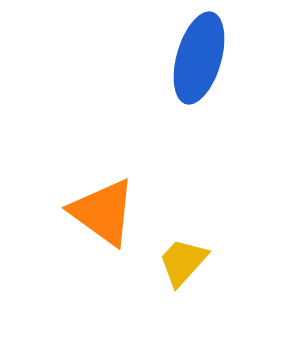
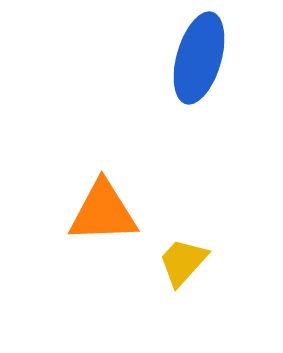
orange triangle: rotated 38 degrees counterclockwise
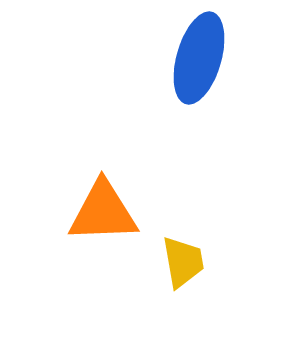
yellow trapezoid: rotated 128 degrees clockwise
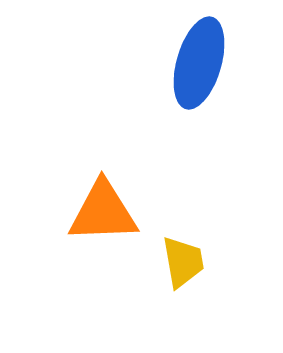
blue ellipse: moved 5 px down
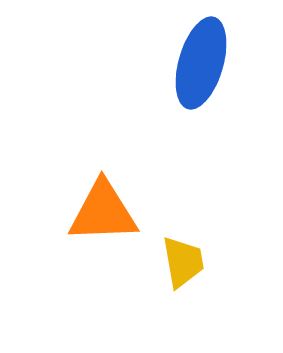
blue ellipse: moved 2 px right
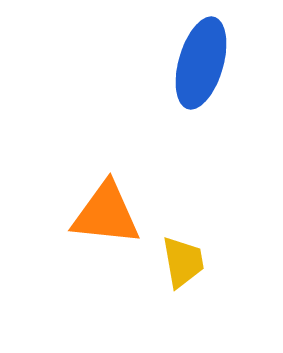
orange triangle: moved 3 px right, 2 px down; rotated 8 degrees clockwise
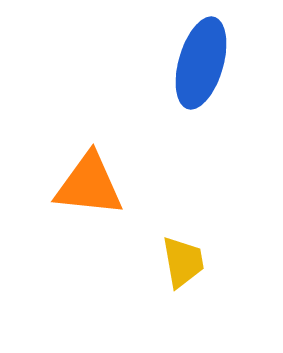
orange triangle: moved 17 px left, 29 px up
